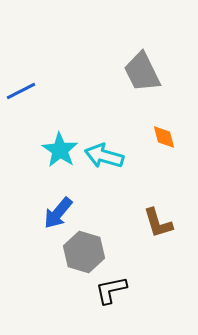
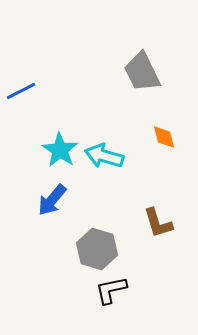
blue arrow: moved 6 px left, 13 px up
gray hexagon: moved 13 px right, 3 px up
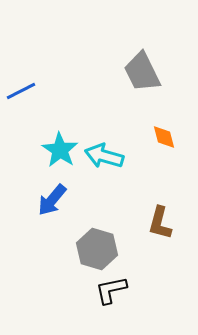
brown L-shape: moved 2 px right; rotated 32 degrees clockwise
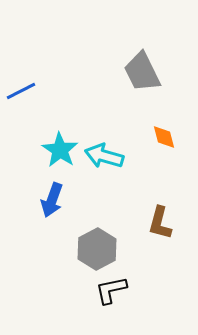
blue arrow: rotated 20 degrees counterclockwise
gray hexagon: rotated 15 degrees clockwise
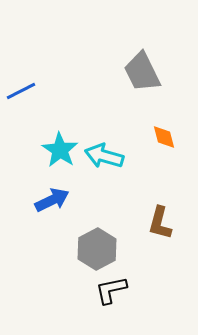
blue arrow: rotated 136 degrees counterclockwise
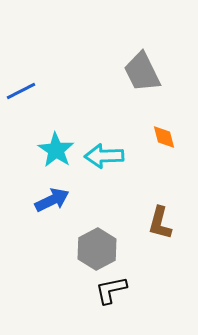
cyan star: moved 4 px left
cyan arrow: rotated 18 degrees counterclockwise
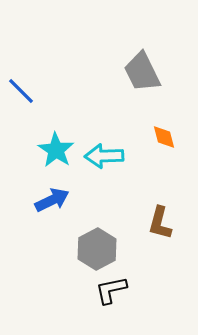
blue line: rotated 72 degrees clockwise
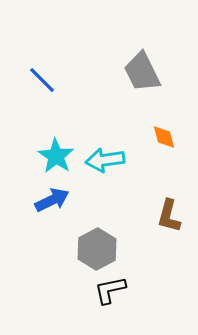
blue line: moved 21 px right, 11 px up
cyan star: moved 6 px down
cyan arrow: moved 1 px right, 4 px down; rotated 6 degrees counterclockwise
brown L-shape: moved 9 px right, 7 px up
black L-shape: moved 1 px left
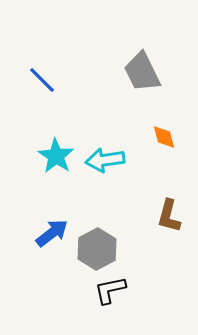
blue arrow: moved 33 px down; rotated 12 degrees counterclockwise
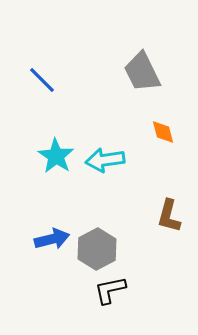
orange diamond: moved 1 px left, 5 px up
blue arrow: moved 6 px down; rotated 24 degrees clockwise
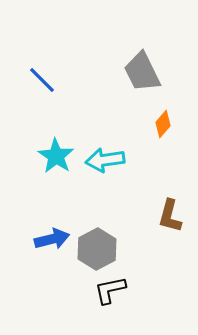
orange diamond: moved 8 px up; rotated 56 degrees clockwise
brown L-shape: moved 1 px right
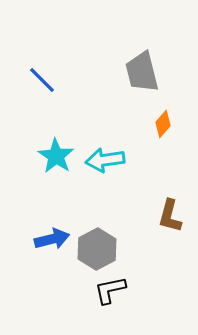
gray trapezoid: rotated 12 degrees clockwise
